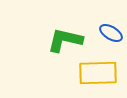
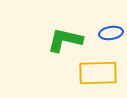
blue ellipse: rotated 40 degrees counterclockwise
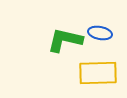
blue ellipse: moved 11 px left; rotated 20 degrees clockwise
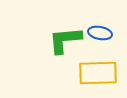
green L-shape: rotated 18 degrees counterclockwise
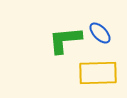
blue ellipse: rotated 35 degrees clockwise
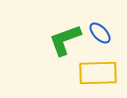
green L-shape: rotated 15 degrees counterclockwise
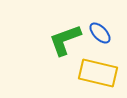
yellow rectangle: rotated 15 degrees clockwise
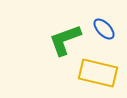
blue ellipse: moved 4 px right, 4 px up
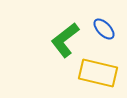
green L-shape: rotated 18 degrees counterclockwise
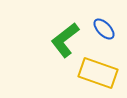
yellow rectangle: rotated 6 degrees clockwise
